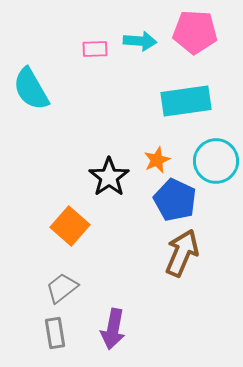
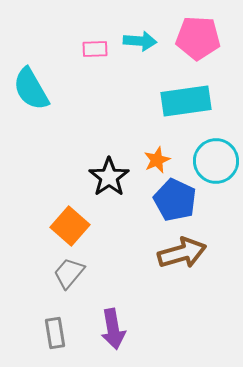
pink pentagon: moved 3 px right, 6 px down
brown arrow: rotated 51 degrees clockwise
gray trapezoid: moved 7 px right, 15 px up; rotated 12 degrees counterclockwise
purple arrow: rotated 21 degrees counterclockwise
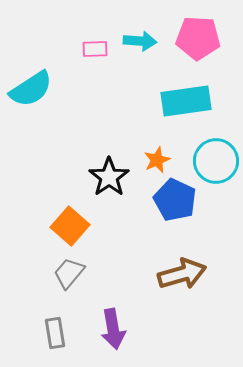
cyan semicircle: rotated 93 degrees counterclockwise
brown arrow: moved 21 px down
